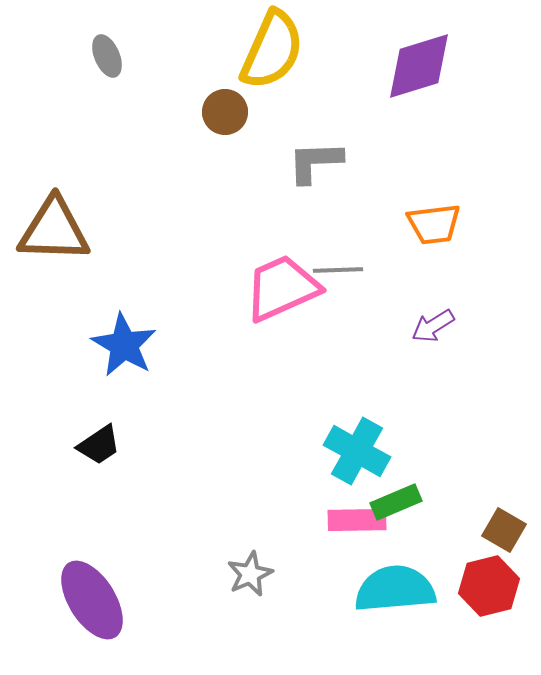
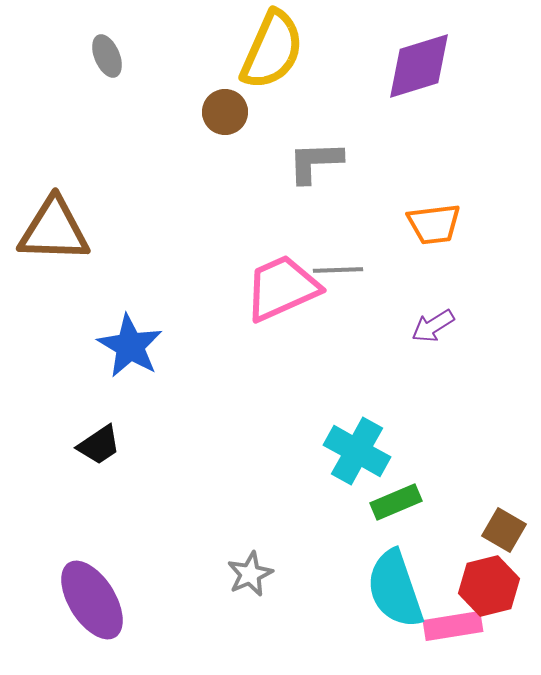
blue star: moved 6 px right, 1 px down
pink rectangle: moved 96 px right, 106 px down; rotated 8 degrees counterclockwise
cyan semicircle: rotated 104 degrees counterclockwise
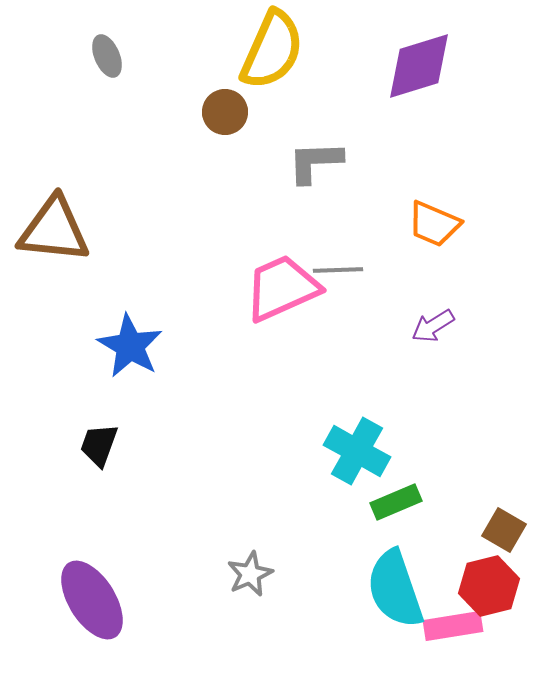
orange trapezoid: rotated 30 degrees clockwise
brown triangle: rotated 4 degrees clockwise
black trapezoid: rotated 144 degrees clockwise
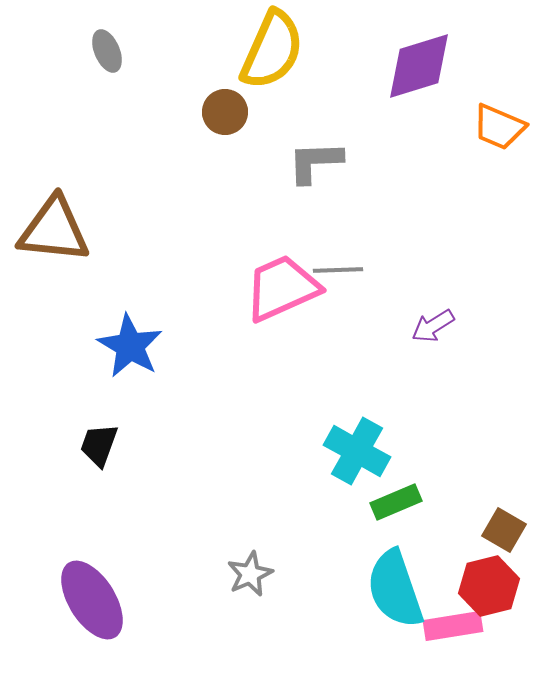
gray ellipse: moved 5 px up
orange trapezoid: moved 65 px right, 97 px up
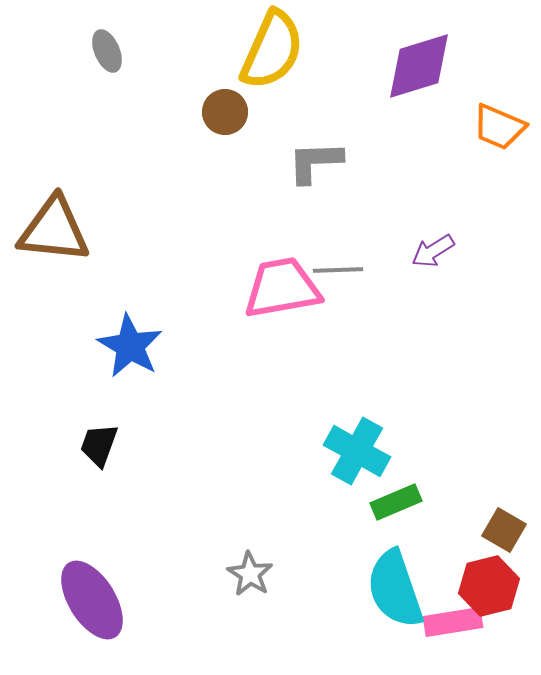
pink trapezoid: rotated 14 degrees clockwise
purple arrow: moved 75 px up
gray star: rotated 15 degrees counterclockwise
pink rectangle: moved 4 px up
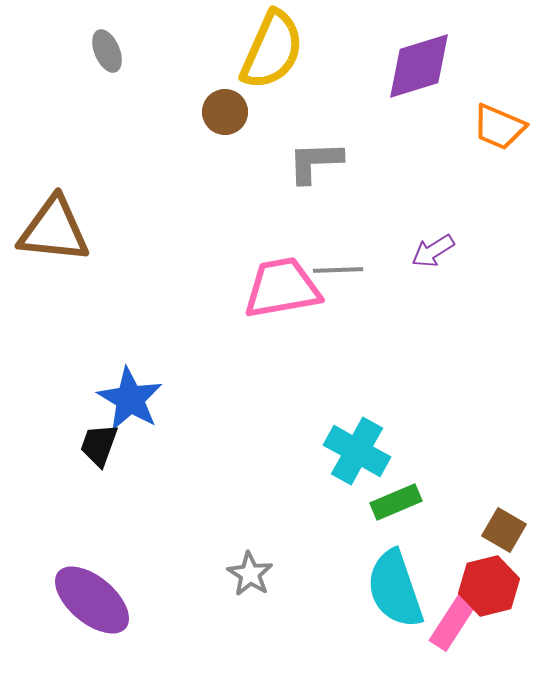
blue star: moved 53 px down
purple ellipse: rotated 18 degrees counterclockwise
pink rectangle: rotated 48 degrees counterclockwise
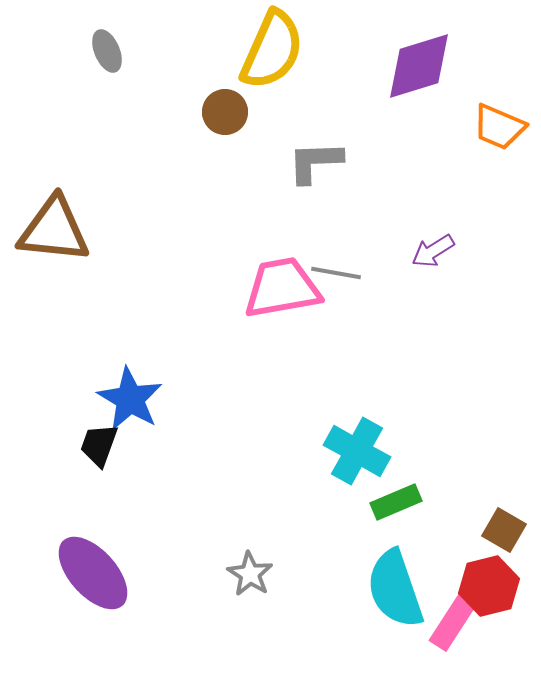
gray line: moved 2 px left, 3 px down; rotated 12 degrees clockwise
purple ellipse: moved 1 px right, 27 px up; rotated 8 degrees clockwise
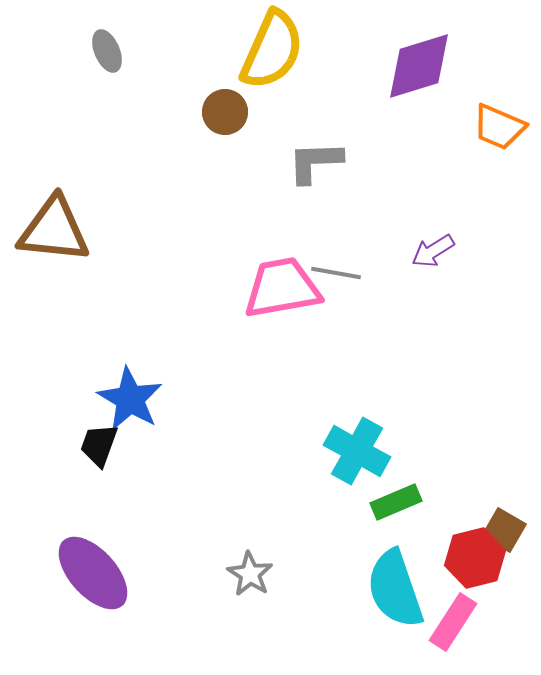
red hexagon: moved 14 px left, 28 px up
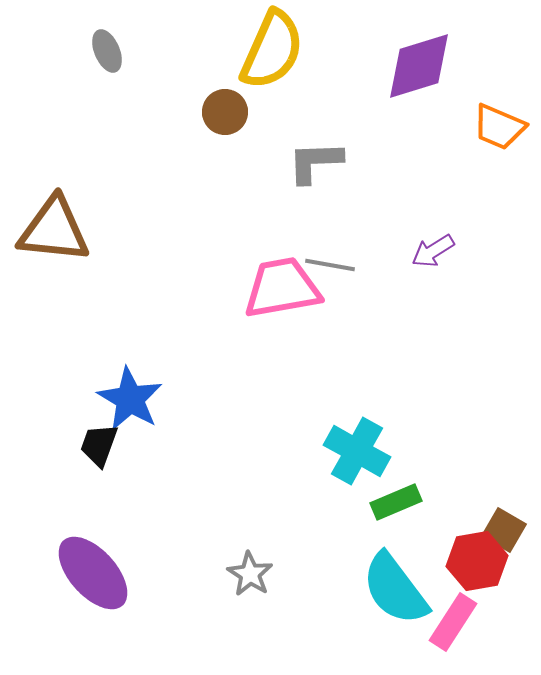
gray line: moved 6 px left, 8 px up
red hexagon: moved 2 px right, 3 px down; rotated 4 degrees clockwise
cyan semicircle: rotated 18 degrees counterclockwise
